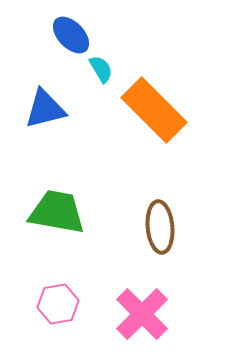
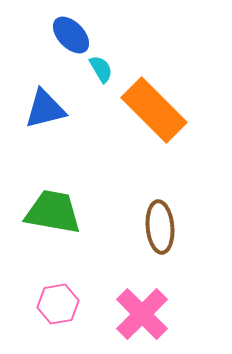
green trapezoid: moved 4 px left
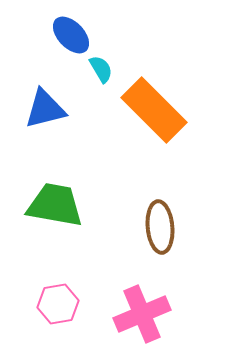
green trapezoid: moved 2 px right, 7 px up
pink cross: rotated 22 degrees clockwise
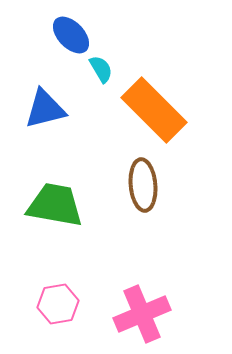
brown ellipse: moved 17 px left, 42 px up
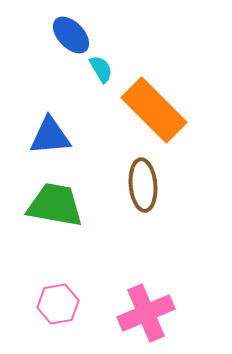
blue triangle: moved 5 px right, 27 px down; rotated 9 degrees clockwise
pink cross: moved 4 px right, 1 px up
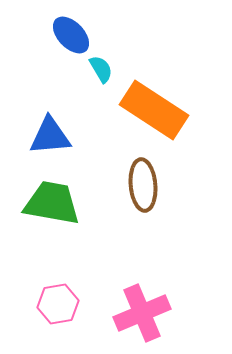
orange rectangle: rotated 12 degrees counterclockwise
green trapezoid: moved 3 px left, 2 px up
pink cross: moved 4 px left
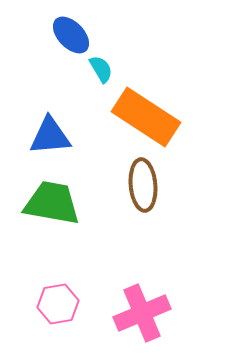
orange rectangle: moved 8 px left, 7 px down
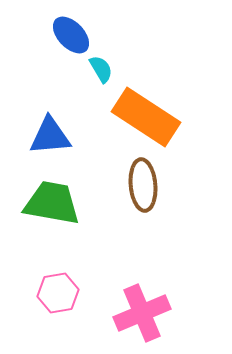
pink hexagon: moved 11 px up
